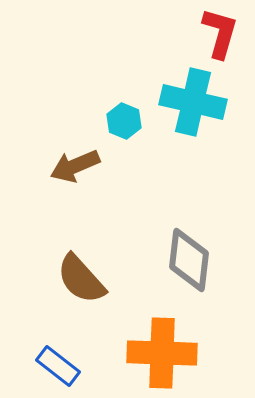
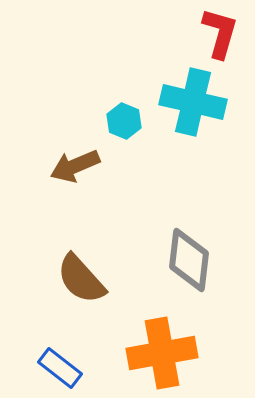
orange cross: rotated 12 degrees counterclockwise
blue rectangle: moved 2 px right, 2 px down
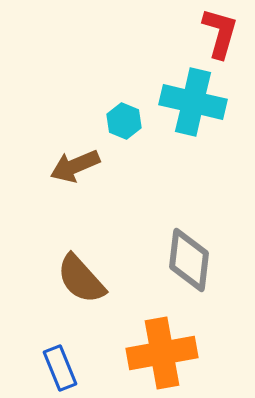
blue rectangle: rotated 30 degrees clockwise
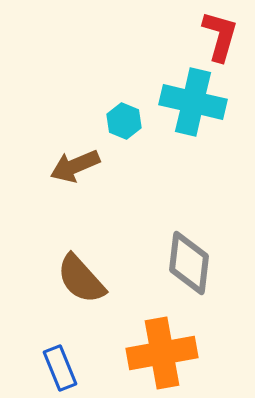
red L-shape: moved 3 px down
gray diamond: moved 3 px down
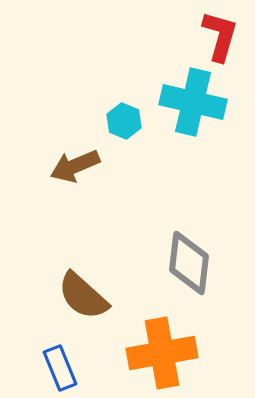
brown semicircle: moved 2 px right, 17 px down; rotated 6 degrees counterclockwise
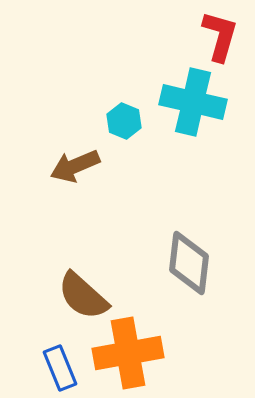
orange cross: moved 34 px left
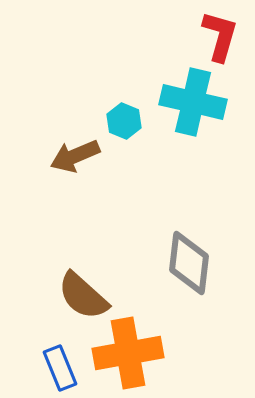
brown arrow: moved 10 px up
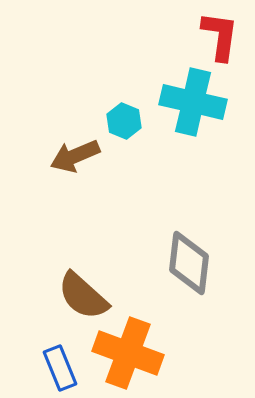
red L-shape: rotated 8 degrees counterclockwise
orange cross: rotated 30 degrees clockwise
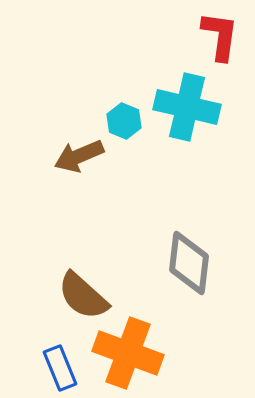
cyan cross: moved 6 px left, 5 px down
brown arrow: moved 4 px right
